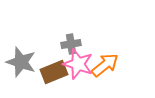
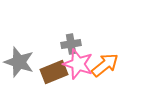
gray star: moved 2 px left
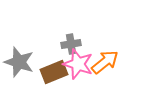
orange arrow: moved 3 px up
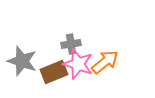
gray star: moved 3 px right, 1 px up
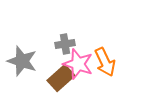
gray cross: moved 6 px left
orange arrow: rotated 104 degrees clockwise
brown rectangle: moved 7 px right, 6 px down; rotated 20 degrees counterclockwise
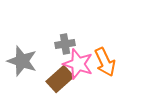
brown rectangle: moved 1 px left, 1 px down
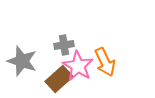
gray cross: moved 1 px left, 1 px down
pink star: moved 2 px down; rotated 12 degrees clockwise
brown rectangle: moved 1 px left
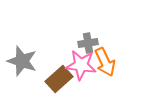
gray cross: moved 24 px right, 2 px up
pink star: moved 3 px right, 1 px up; rotated 24 degrees counterclockwise
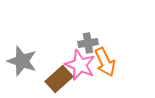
pink star: moved 1 px left; rotated 16 degrees clockwise
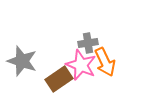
pink star: moved 1 px right
brown rectangle: rotated 8 degrees clockwise
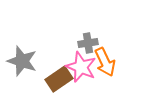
pink star: moved 2 px down
